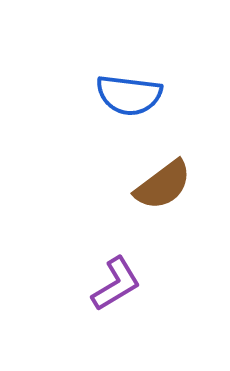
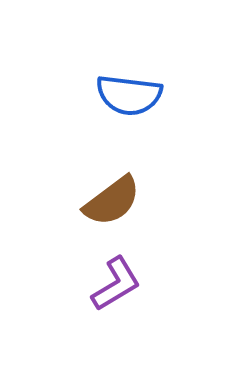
brown semicircle: moved 51 px left, 16 px down
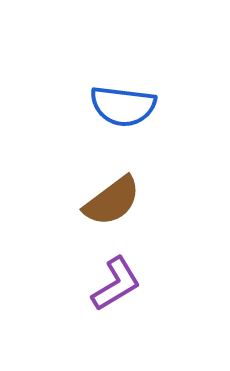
blue semicircle: moved 6 px left, 11 px down
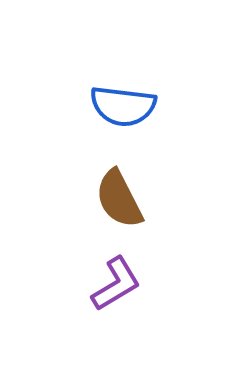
brown semicircle: moved 7 px right, 2 px up; rotated 100 degrees clockwise
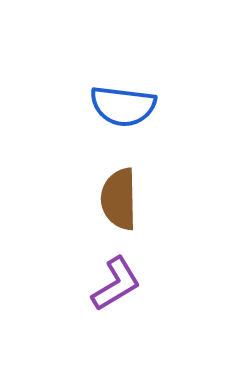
brown semicircle: rotated 26 degrees clockwise
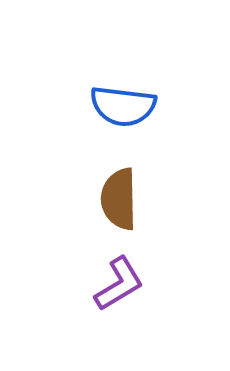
purple L-shape: moved 3 px right
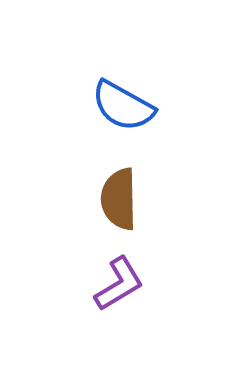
blue semicircle: rotated 22 degrees clockwise
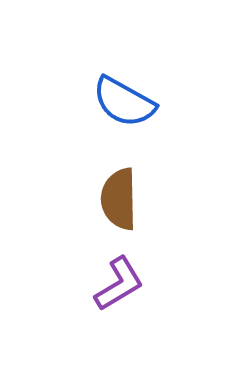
blue semicircle: moved 1 px right, 4 px up
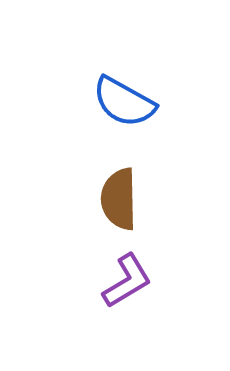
purple L-shape: moved 8 px right, 3 px up
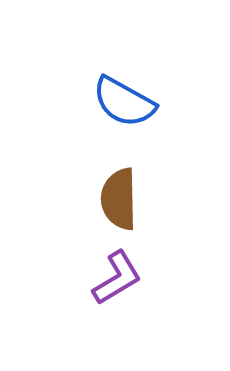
purple L-shape: moved 10 px left, 3 px up
